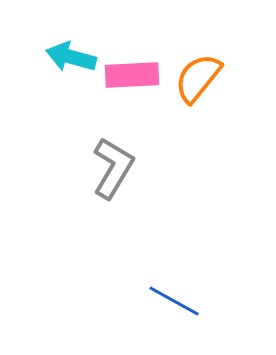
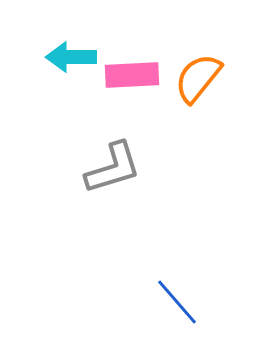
cyan arrow: rotated 15 degrees counterclockwise
gray L-shape: rotated 42 degrees clockwise
blue line: moved 3 px right, 1 px down; rotated 20 degrees clockwise
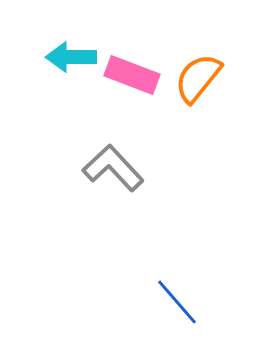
pink rectangle: rotated 24 degrees clockwise
gray L-shape: rotated 116 degrees counterclockwise
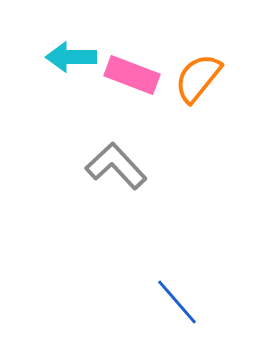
gray L-shape: moved 3 px right, 2 px up
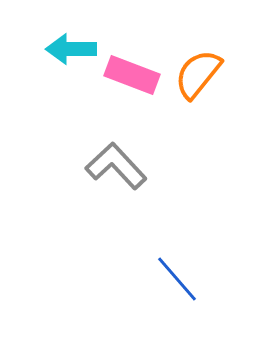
cyan arrow: moved 8 px up
orange semicircle: moved 4 px up
blue line: moved 23 px up
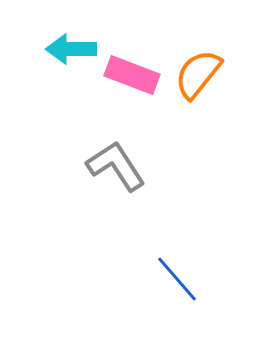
gray L-shape: rotated 10 degrees clockwise
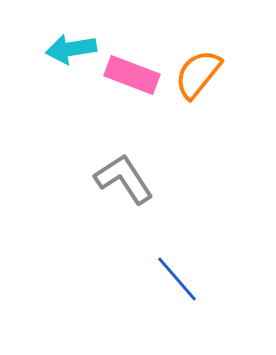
cyan arrow: rotated 9 degrees counterclockwise
gray L-shape: moved 8 px right, 13 px down
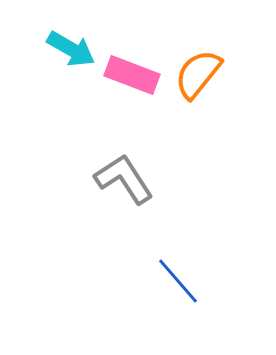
cyan arrow: rotated 141 degrees counterclockwise
blue line: moved 1 px right, 2 px down
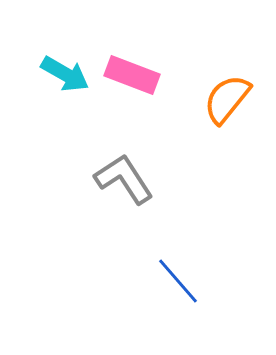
cyan arrow: moved 6 px left, 25 px down
orange semicircle: moved 29 px right, 25 px down
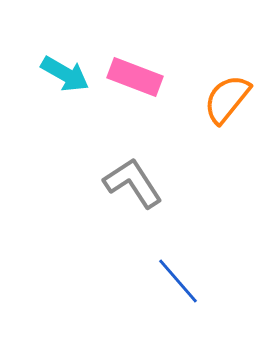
pink rectangle: moved 3 px right, 2 px down
gray L-shape: moved 9 px right, 4 px down
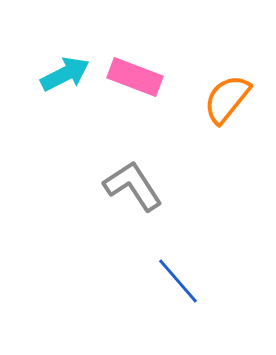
cyan arrow: rotated 57 degrees counterclockwise
gray L-shape: moved 3 px down
